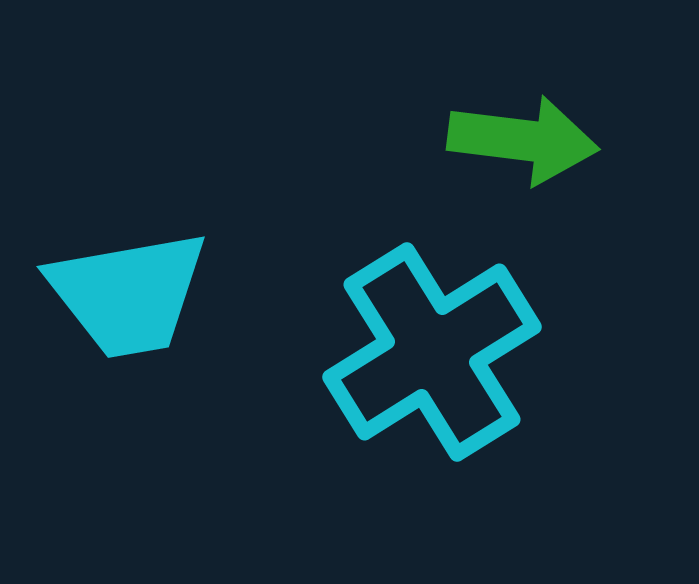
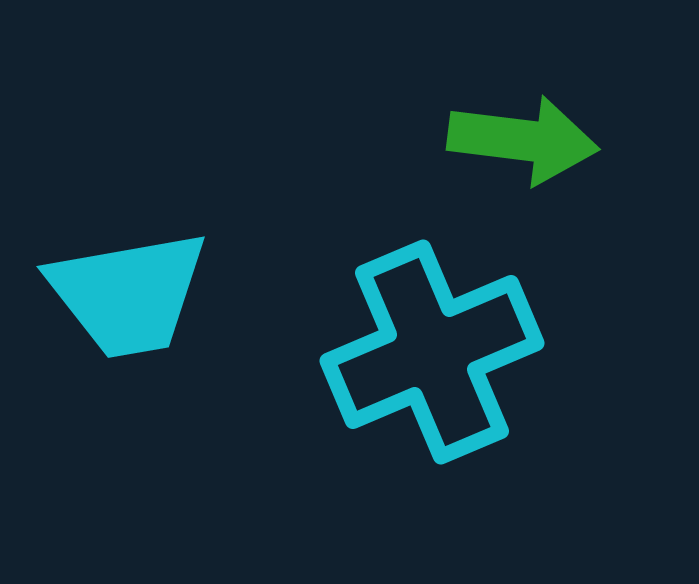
cyan cross: rotated 9 degrees clockwise
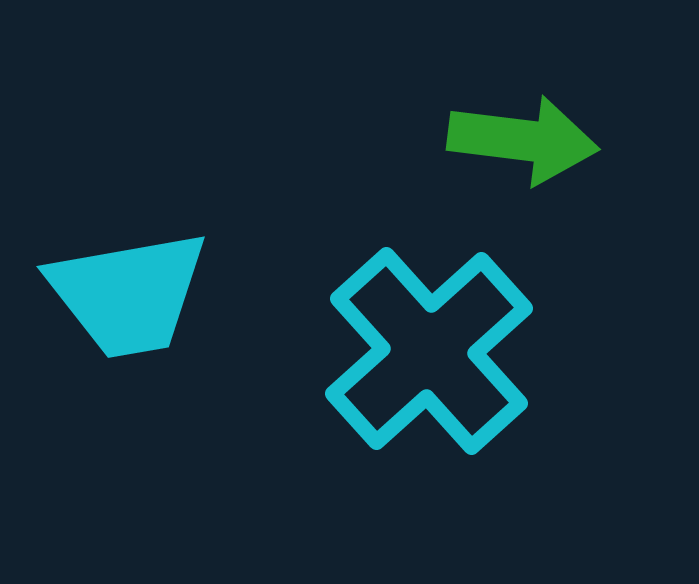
cyan cross: moved 3 px left, 1 px up; rotated 19 degrees counterclockwise
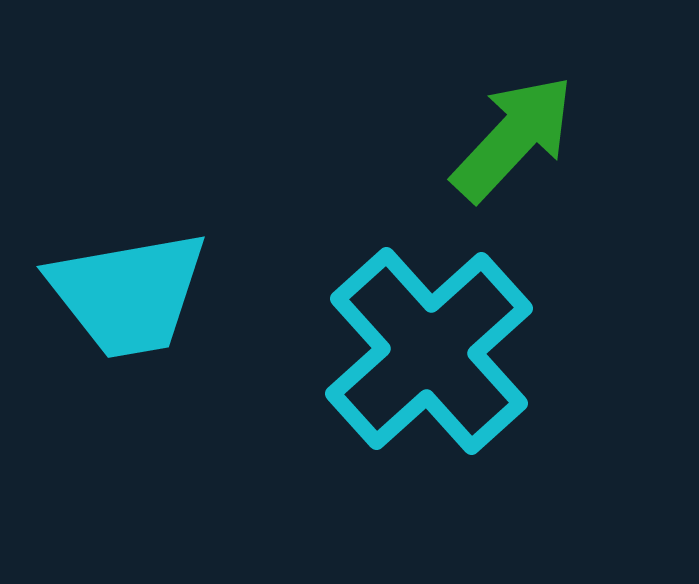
green arrow: moved 10 px left, 2 px up; rotated 54 degrees counterclockwise
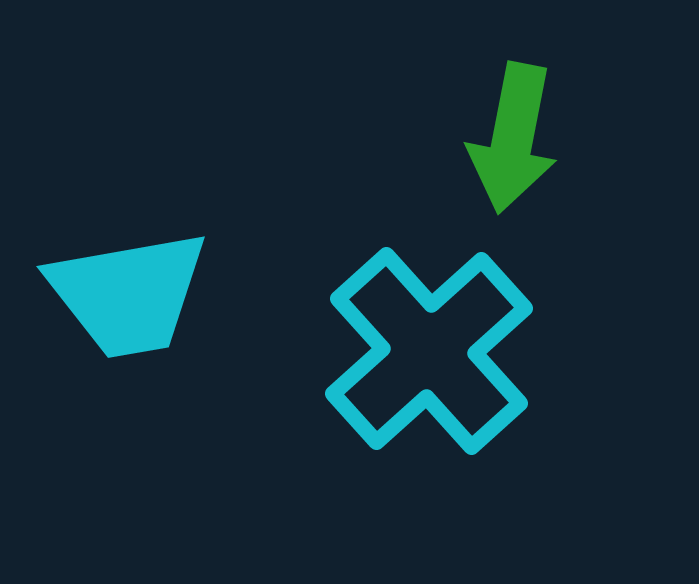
green arrow: rotated 148 degrees clockwise
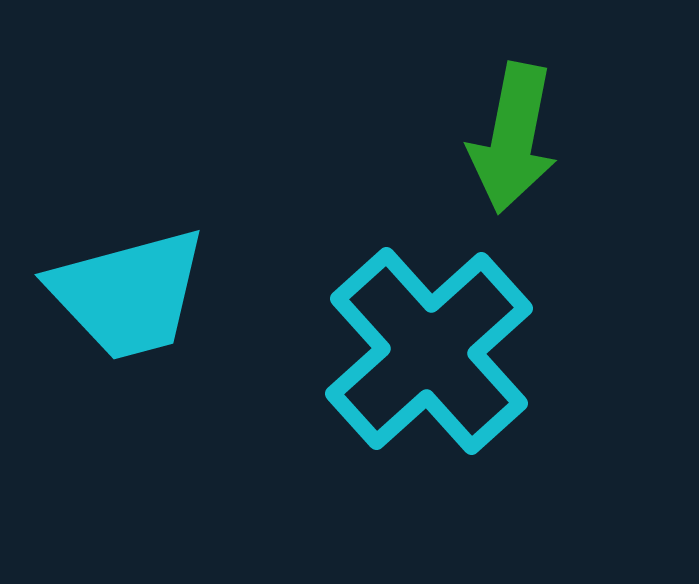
cyan trapezoid: rotated 5 degrees counterclockwise
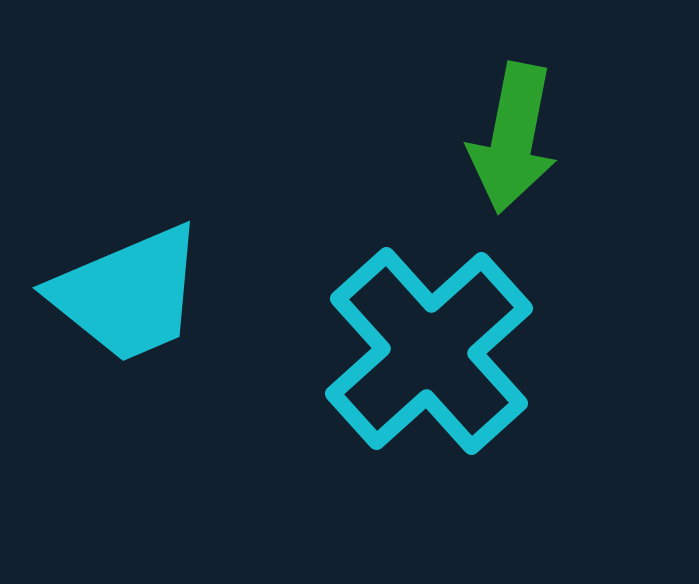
cyan trapezoid: rotated 8 degrees counterclockwise
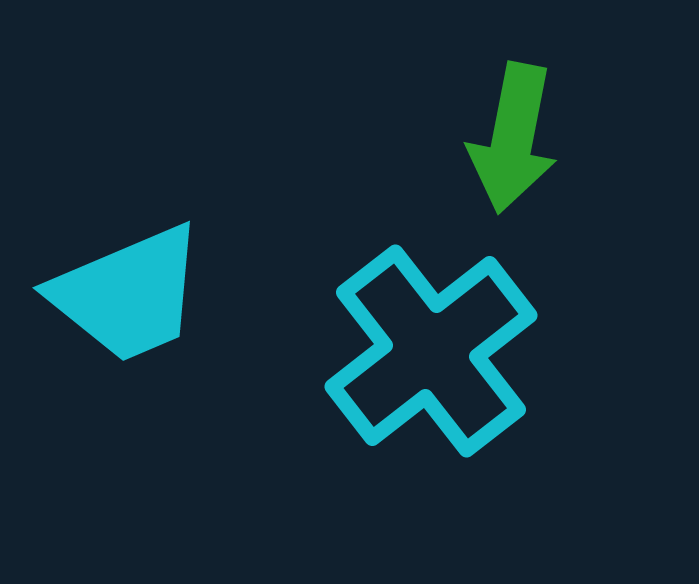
cyan cross: moved 2 px right; rotated 4 degrees clockwise
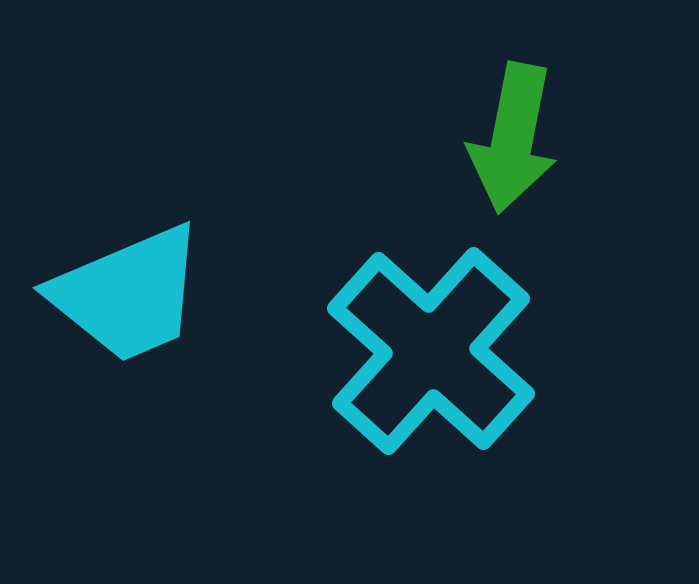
cyan cross: rotated 10 degrees counterclockwise
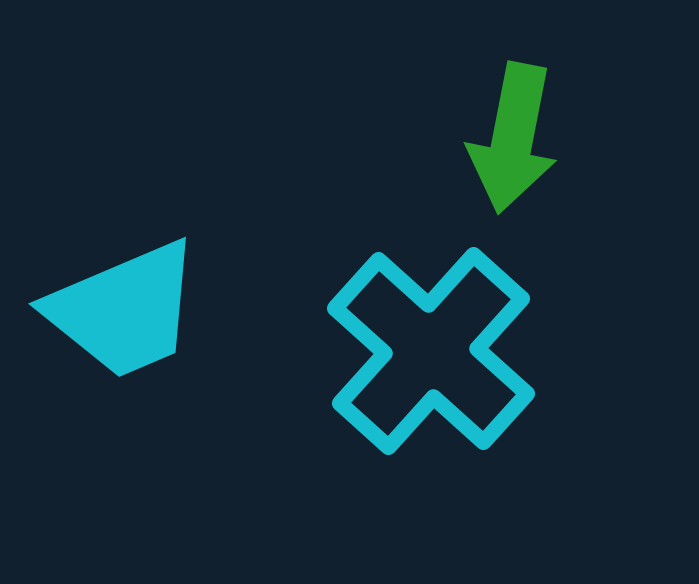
cyan trapezoid: moved 4 px left, 16 px down
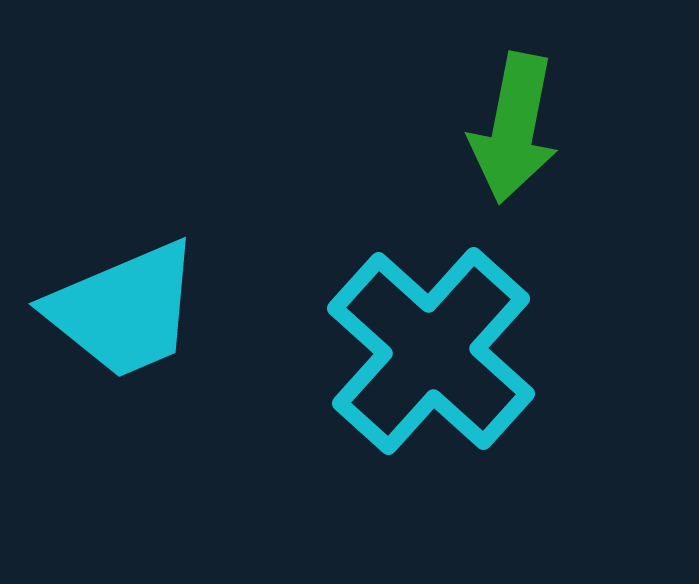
green arrow: moved 1 px right, 10 px up
